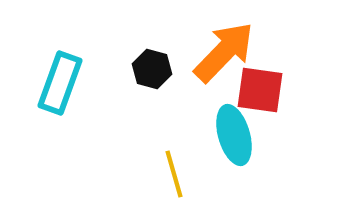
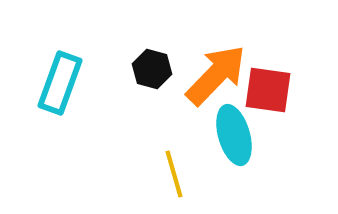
orange arrow: moved 8 px left, 23 px down
red square: moved 8 px right
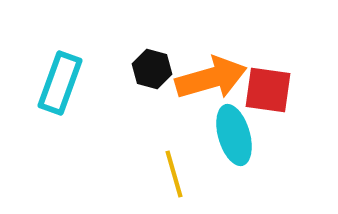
orange arrow: moved 5 px left, 3 px down; rotated 30 degrees clockwise
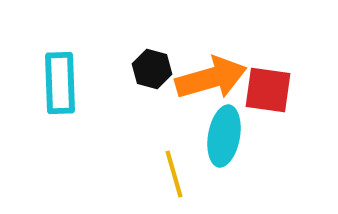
cyan rectangle: rotated 22 degrees counterclockwise
cyan ellipse: moved 10 px left, 1 px down; rotated 26 degrees clockwise
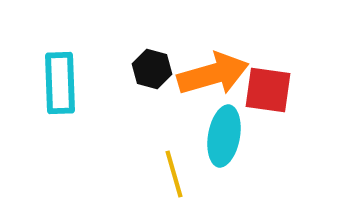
orange arrow: moved 2 px right, 4 px up
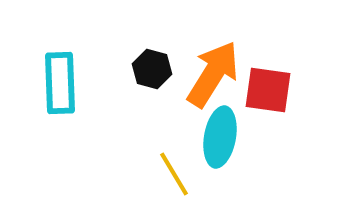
orange arrow: rotated 42 degrees counterclockwise
cyan ellipse: moved 4 px left, 1 px down
yellow line: rotated 15 degrees counterclockwise
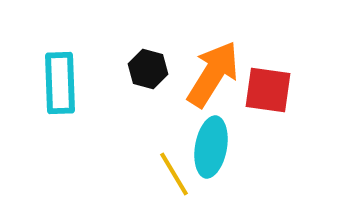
black hexagon: moved 4 px left
cyan ellipse: moved 9 px left, 10 px down
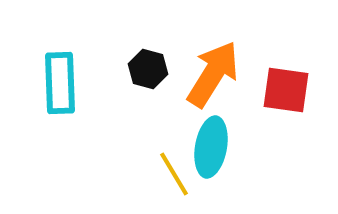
red square: moved 18 px right
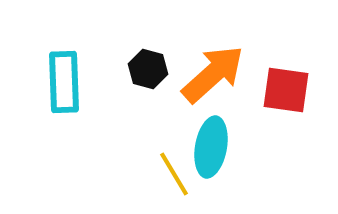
orange arrow: rotated 16 degrees clockwise
cyan rectangle: moved 4 px right, 1 px up
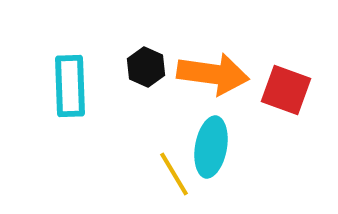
black hexagon: moved 2 px left, 2 px up; rotated 9 degrees clockwise
orange arrow: rotated 50 degrees clockwise
cyan rectangle: moved 6 px right, 4 px down
red square: rotated 12 degrees clockwise
